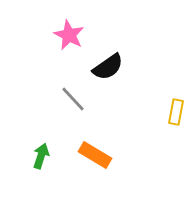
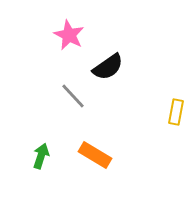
gray line: moved 3 px up
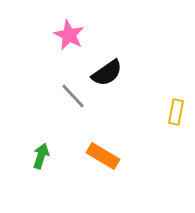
black semicircle: moved 1 px left, 6 px down
orange rectangle: moved 8 px right, 1 px down
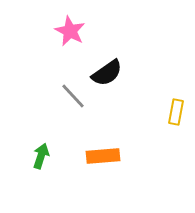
pink star: moved 1 px right, 4 px up
orange rectangle: rotated 36 degrees counterclockwise
